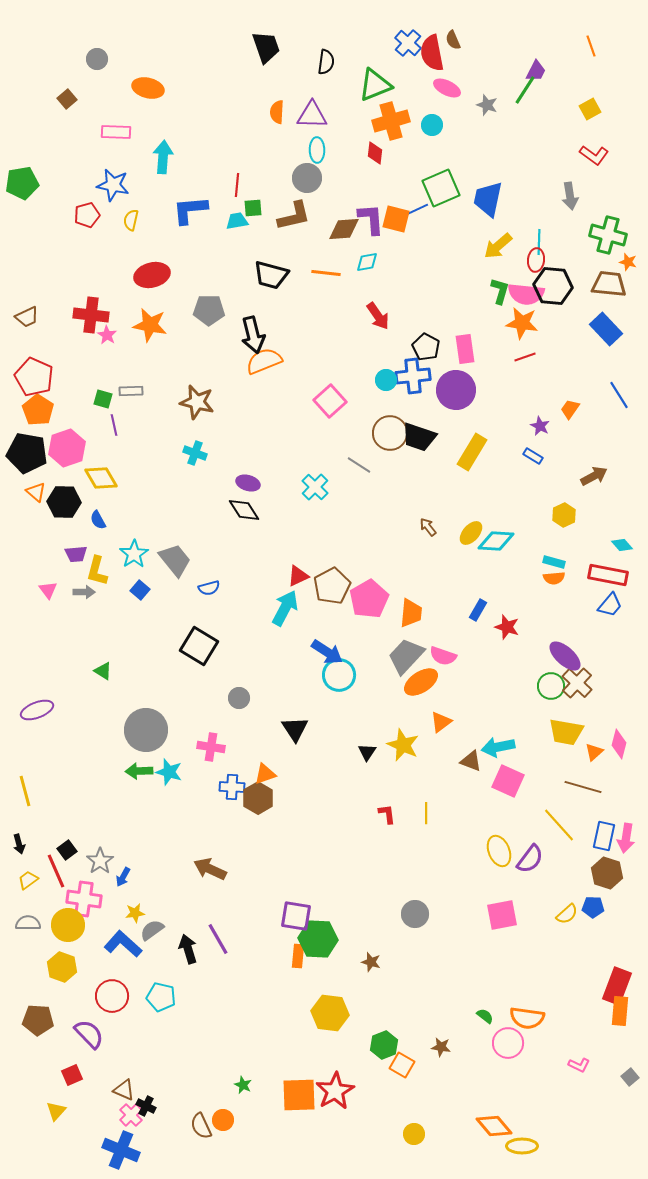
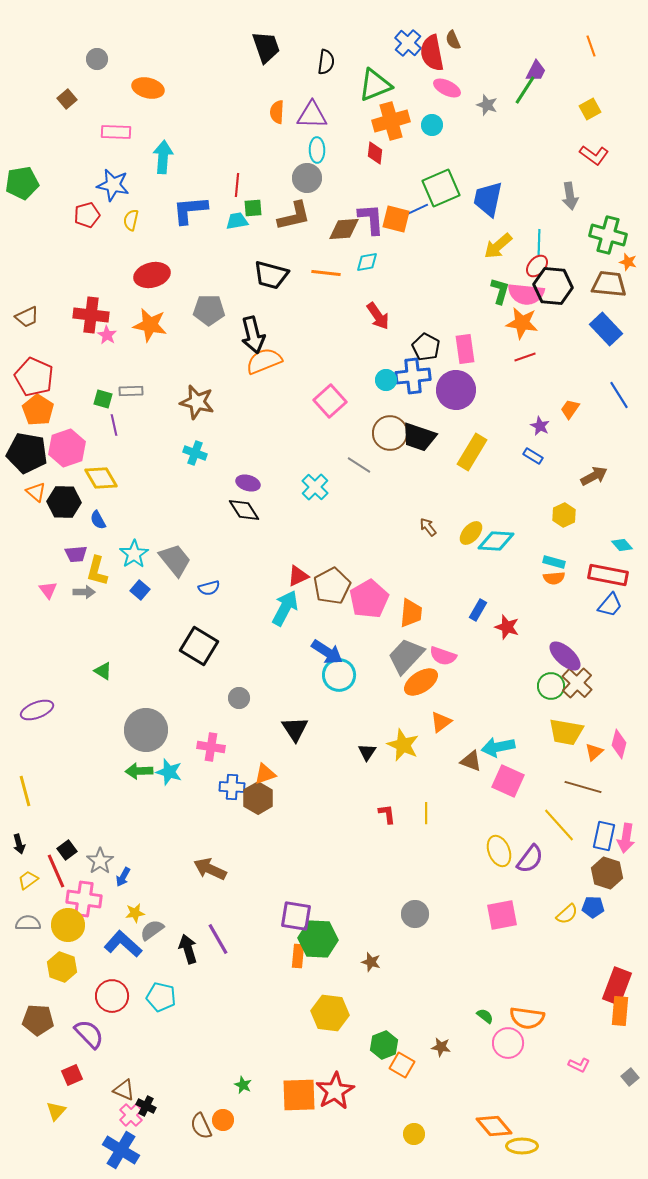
red ellipse at (536, 260): moved 1 px right, 6 px down; rotated 35 degrees clockwise
blue cross at (121, 1150): rotated 9 degrees clockwise
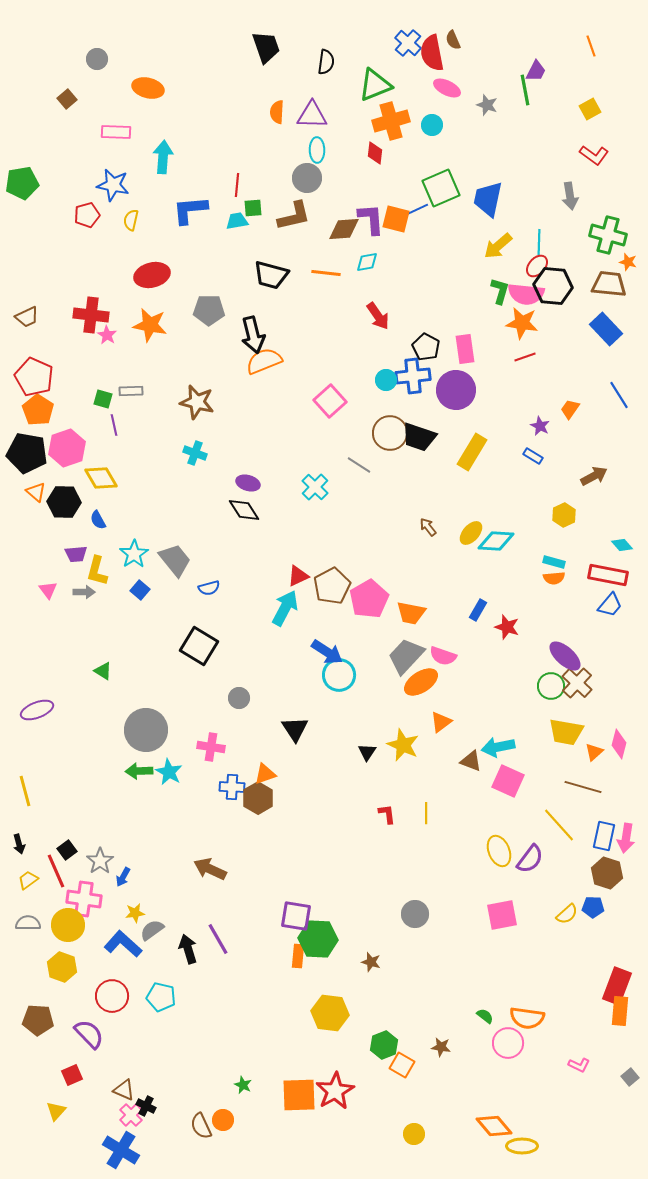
green line at (525, 90): rotated 44 degrees counterclockwise
orange trapezoid at (411, 613): rotated 96 degrees clockwise
cyan star at (169, 772): rotated 12 degrees clockwise
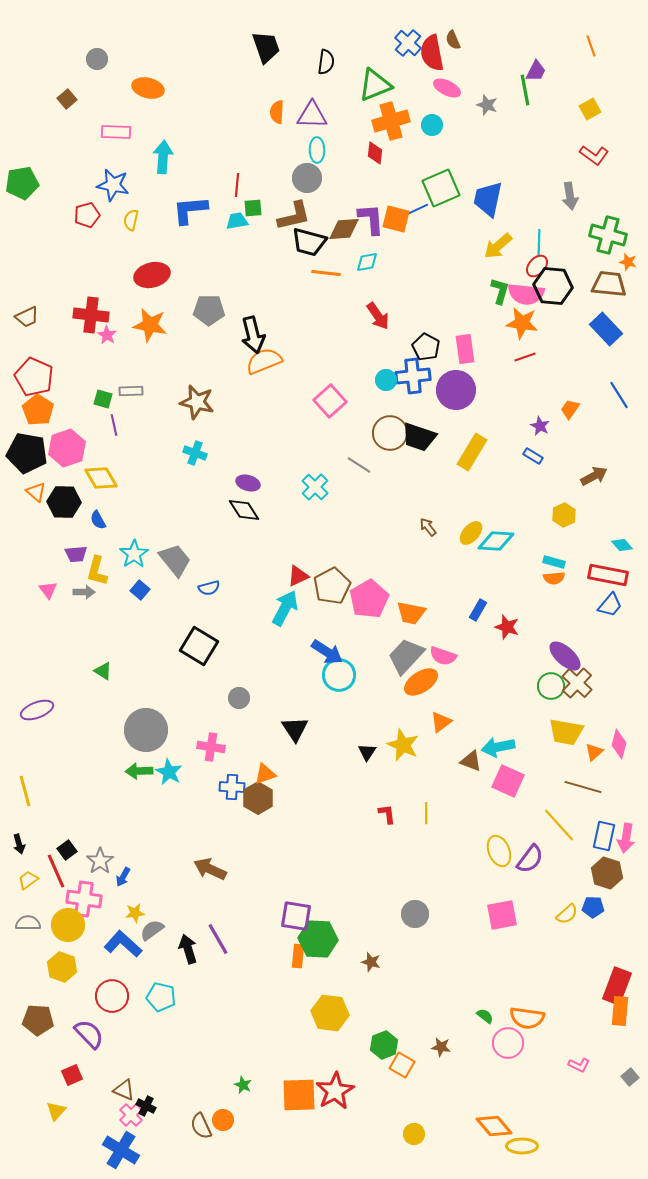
black trapezoid at (271, 275): moved 38 px right, 33 px up
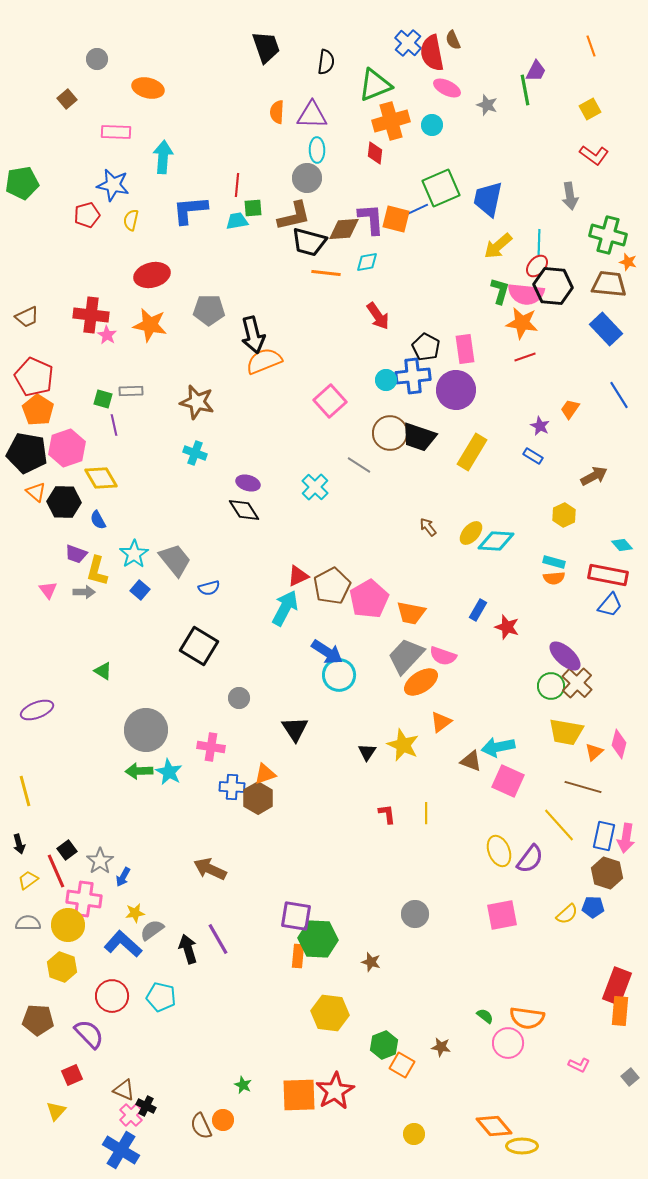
purple trapezoid at (76, 554): rotated 25 degrees clockwise
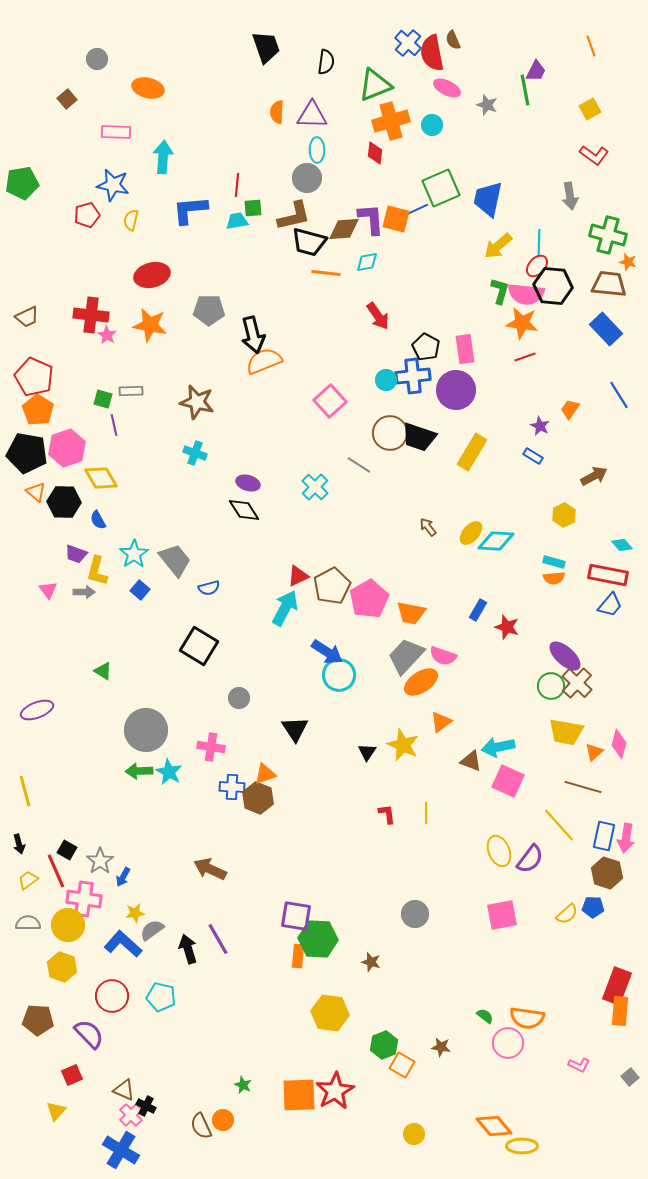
brown hexagon at (258, 798): rotated 8 degrees counterclockwise
black square at (67, 850): rotated 24 degrees counterclockwise
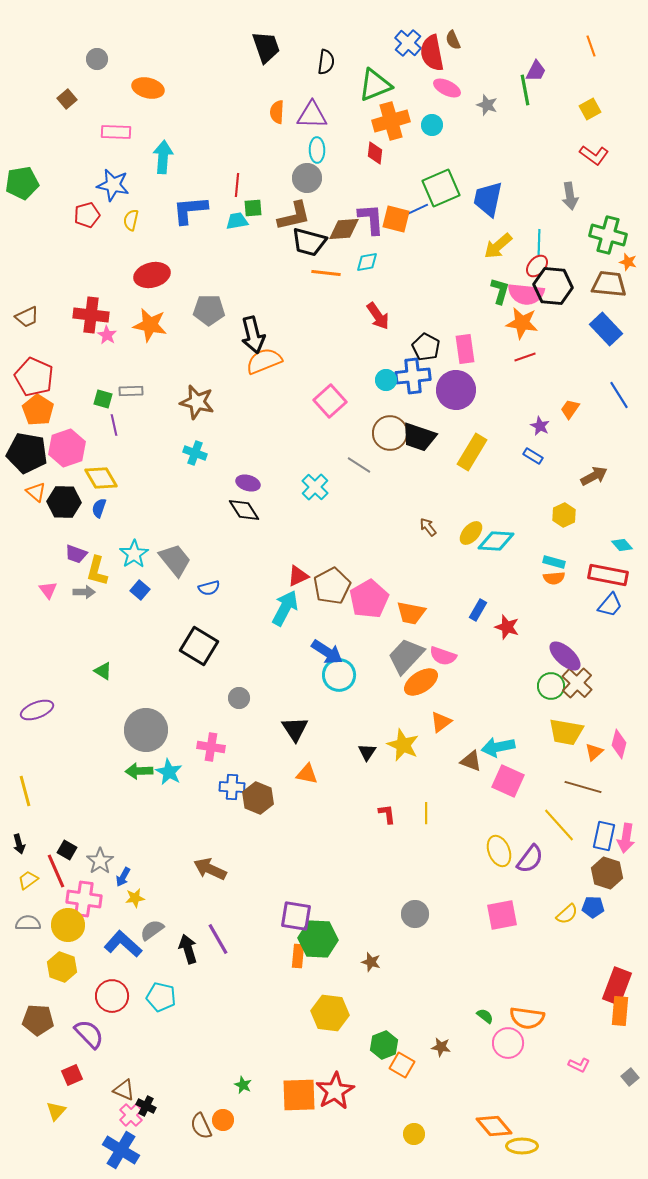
blue semicircle at (98, 520): moved 1 px right, 12 px up; rotated 48 degrees clockwise
orange triangle at (265, 774): moved 42 px right; rotated 30 degrees clockwise
yellow star at (135, 913): moved 15 px up
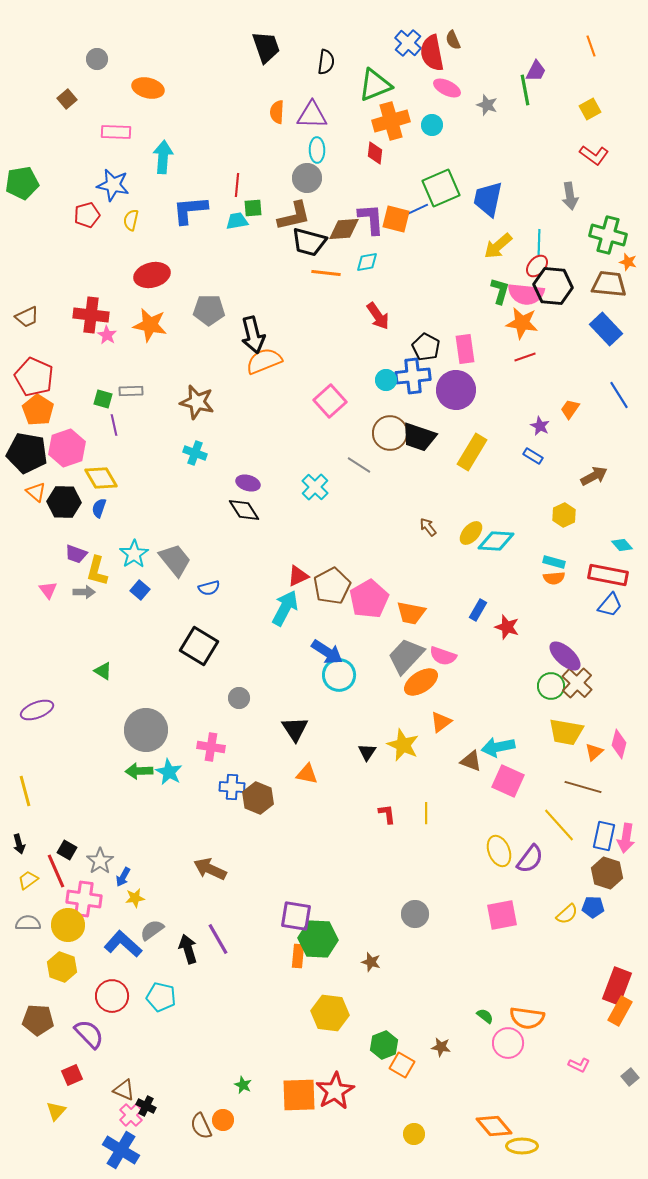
orange rectangle at (620, 1011): rotated 24 degrees clockwise
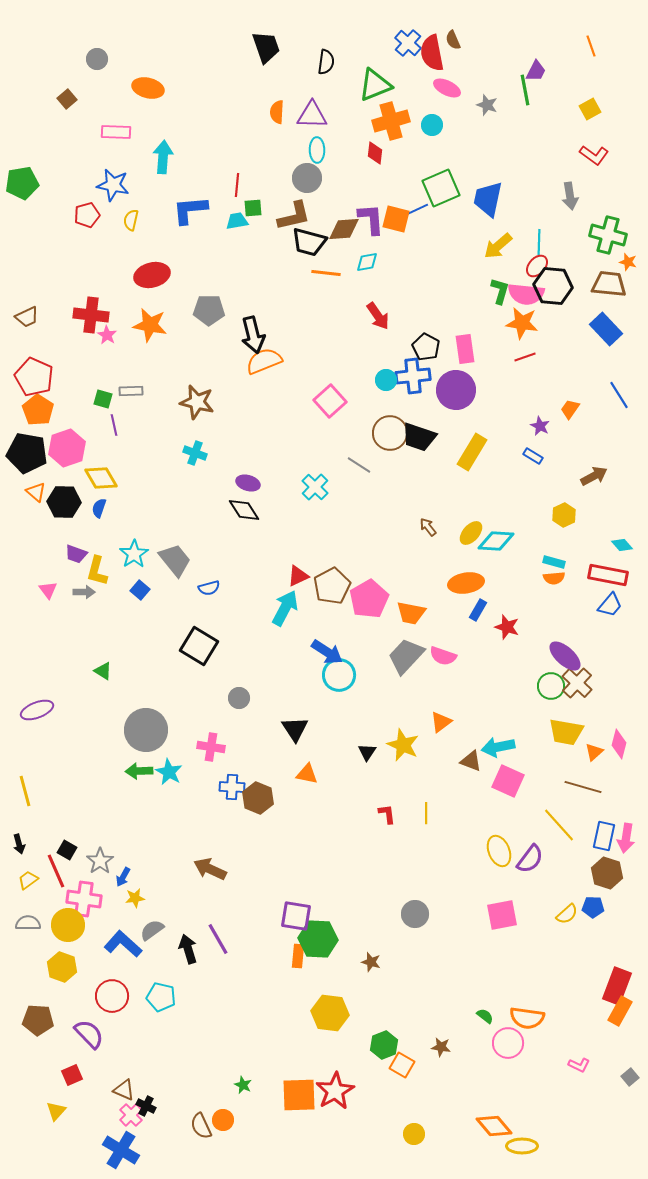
orange ellipse at (421, 682): moved 45 px right, 99 px up; rotated 24 degrees clockwise
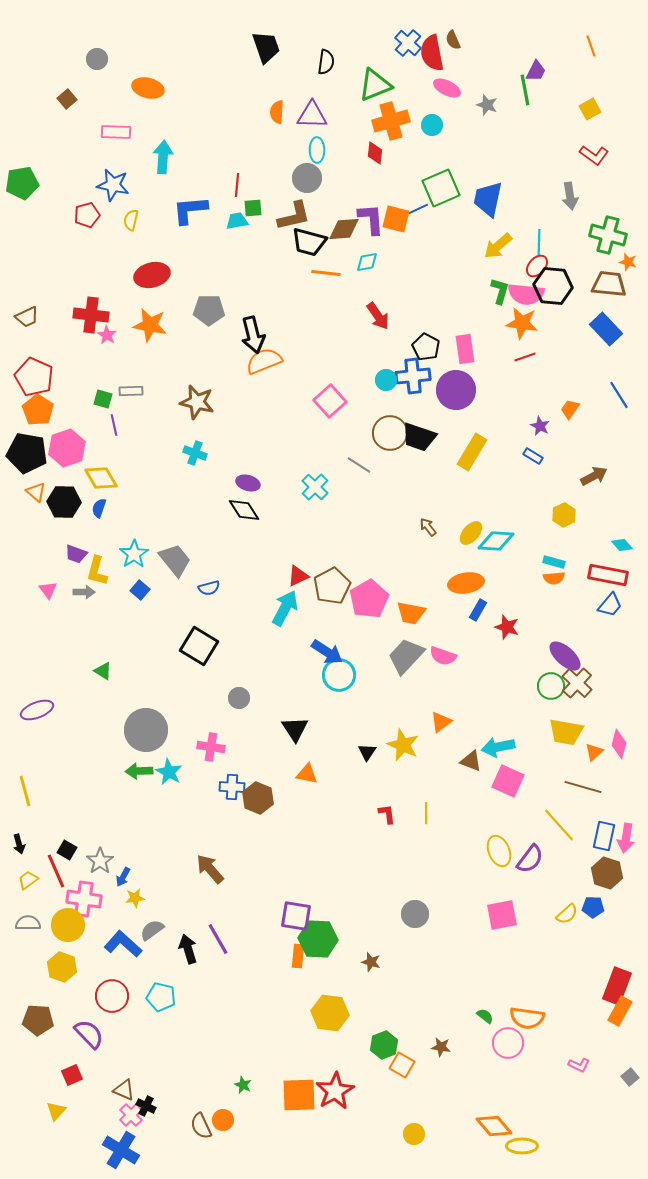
brown arrow at (210, 869): rotated 24 degrees clockwise
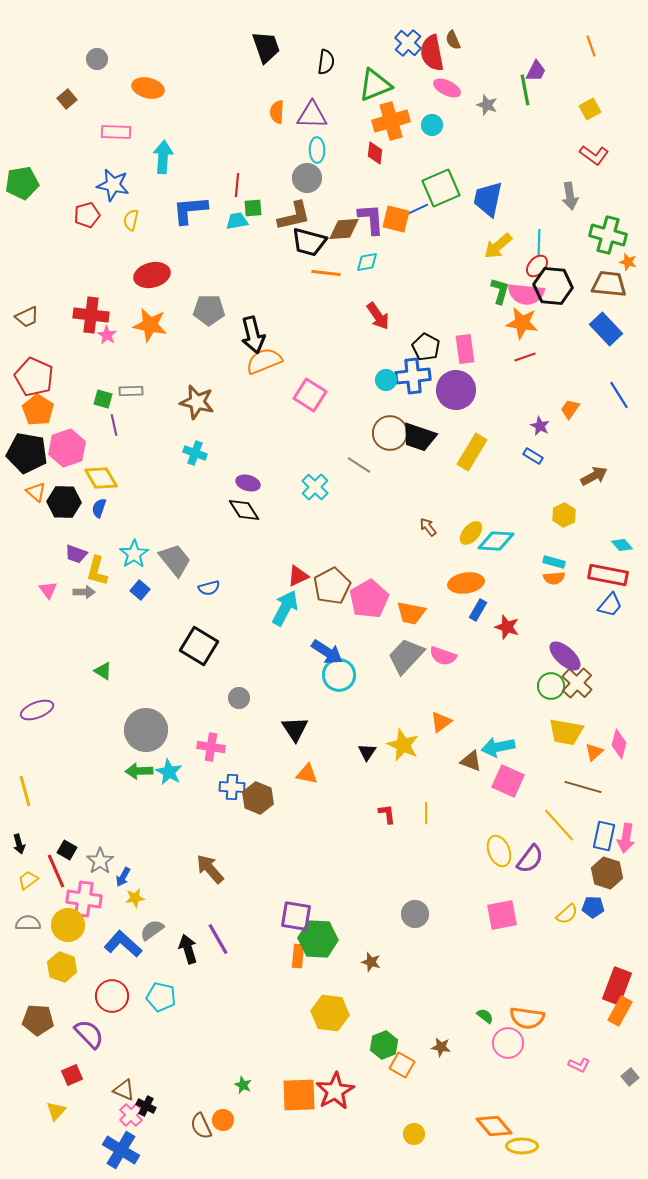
pink square at (330, 401): moved 20 px left, 6 px up; rotated 16 degrees counterclockwise
